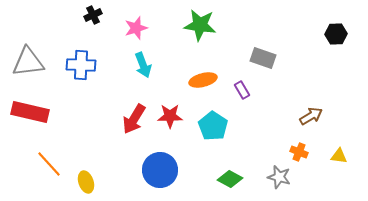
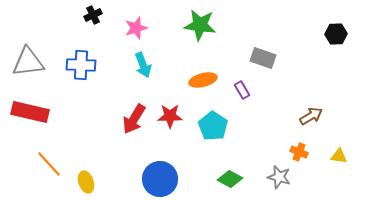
blue circle: moved 9 px down
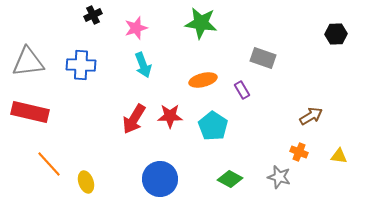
green star: moved 1 px right, 2 px up
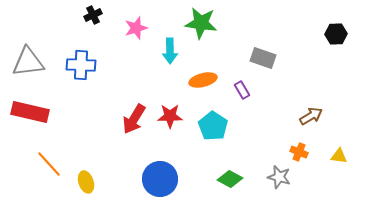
cyan arrow: moved 27 px right, 14 px up; rotated 20 degrees clockwise
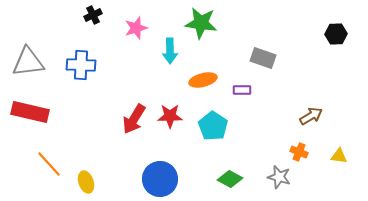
purple rectangle: rotated 60 degrees counterclockwise
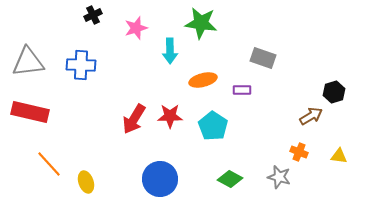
black hexagon: moved 2 px left, 58 px down; rotated 15 degrees counterclockwise
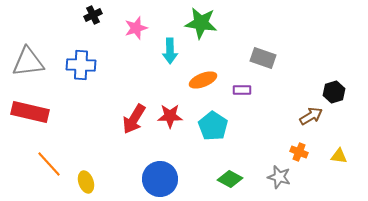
orange ellipse: rotated 8 degrees counterclockwise
